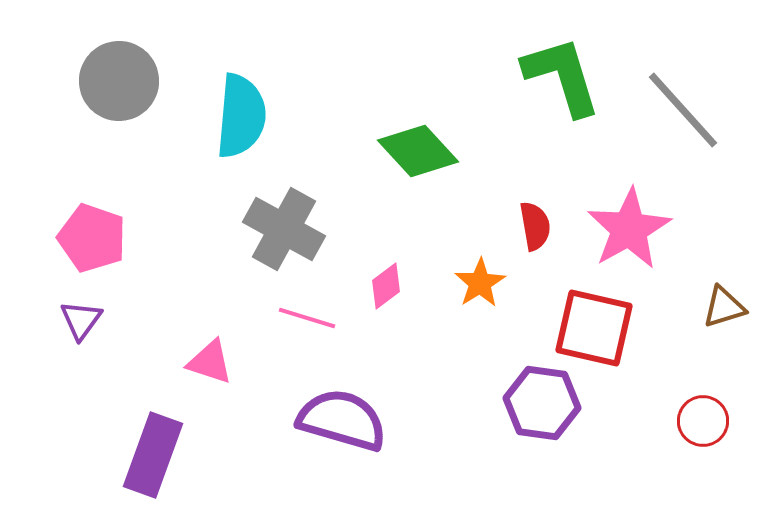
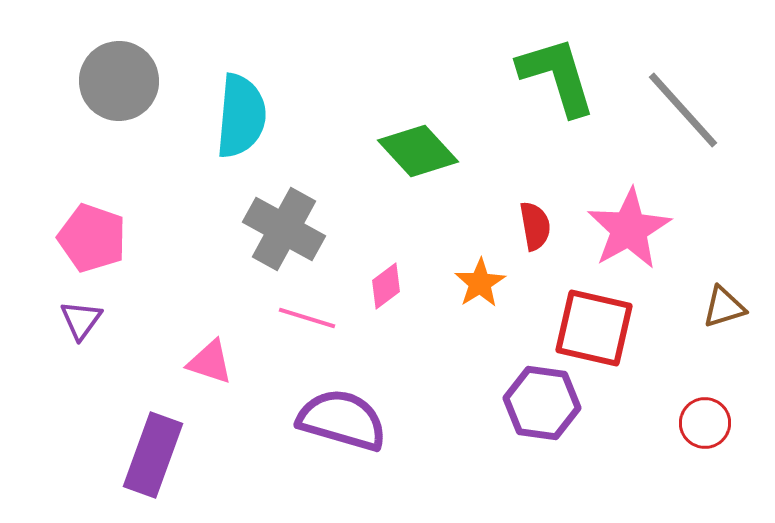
green L-shape: moved 5 px left
red circle: moved 2 px right, 2 px down
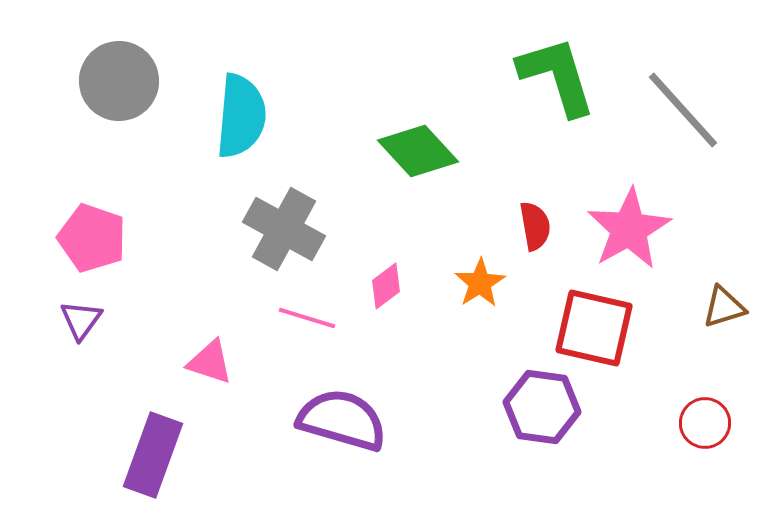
purple hexagon: moved 4 px down
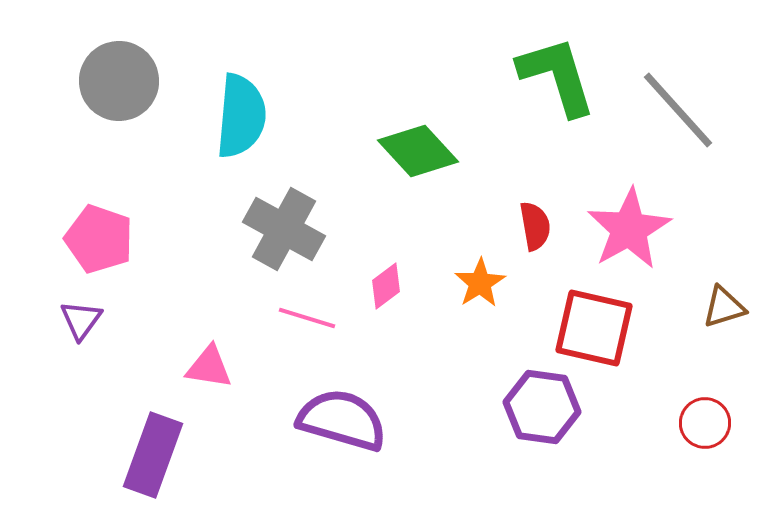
gray line: moved 5 px left
pink pentagon: moved 7 px right, 1 px down
pink triangle: moved 1 px left, 5 px down; rotated 9 degrees counterclockwise
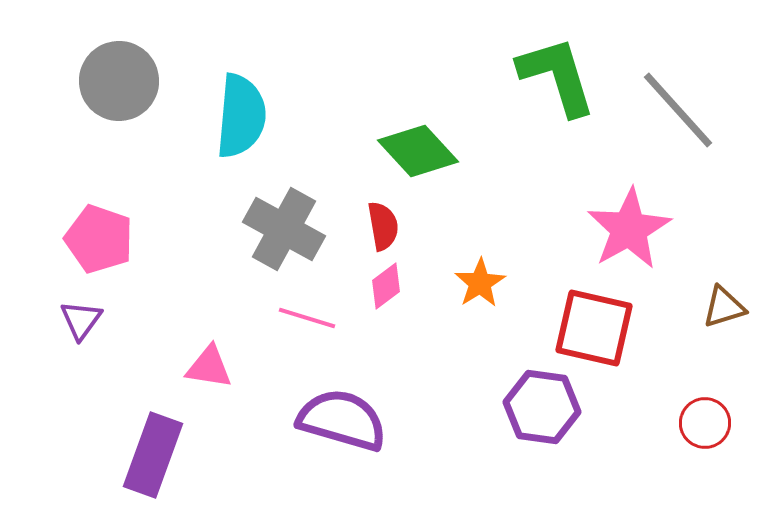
red semicircle: moved 152 px left
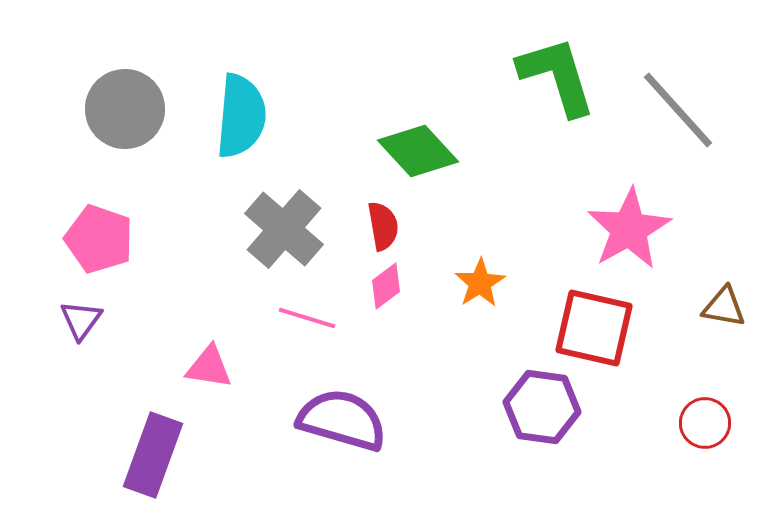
gray circle: moved 6 px right, 28 px down
gray cross: rotated 12 degrees clockwise
brown triangle: rotated 27 degrees clockwise
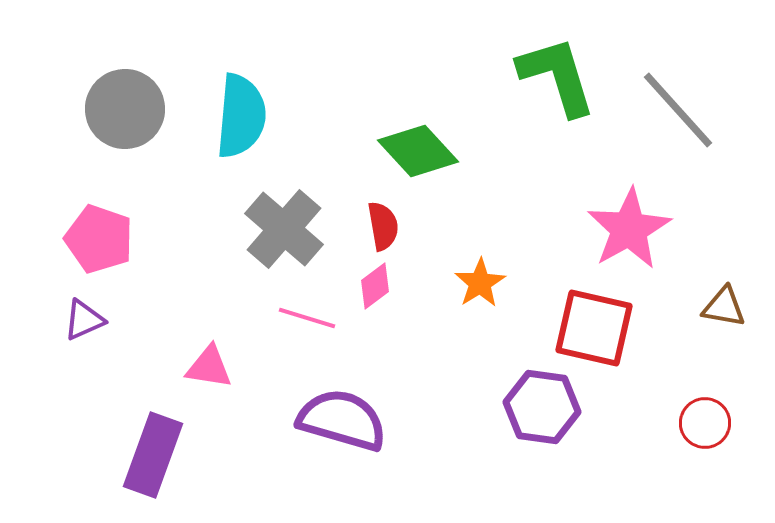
pink diamond: moved 11 px left
purple triangle: moved 3 px right; rotated 30 degrees clockwise
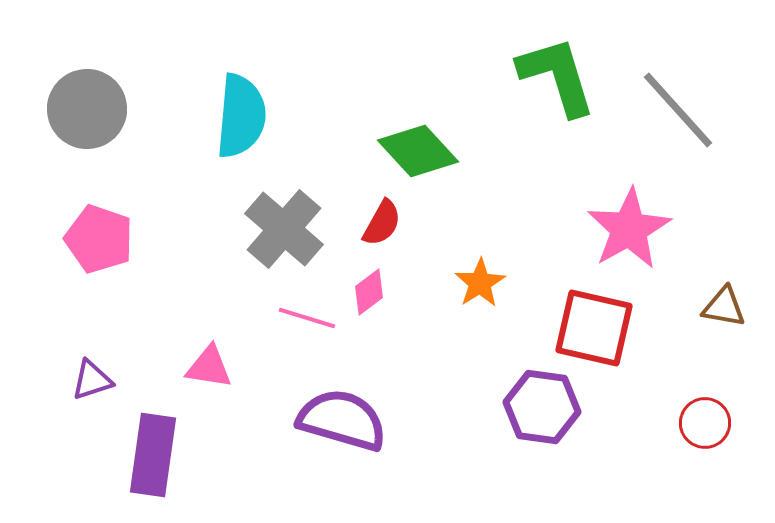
gray circle: moved 38 px left
red semicircle: moved 1 px left, 3 px up; rotated 39 degrees clockwise
pink diamond: moved 6 px left, 6 px down
purple triangle: moved 8 px right, 60 px down; rotated 6 degrees clockwise
purple rectangle: rotated 12 degrees counterclockwise
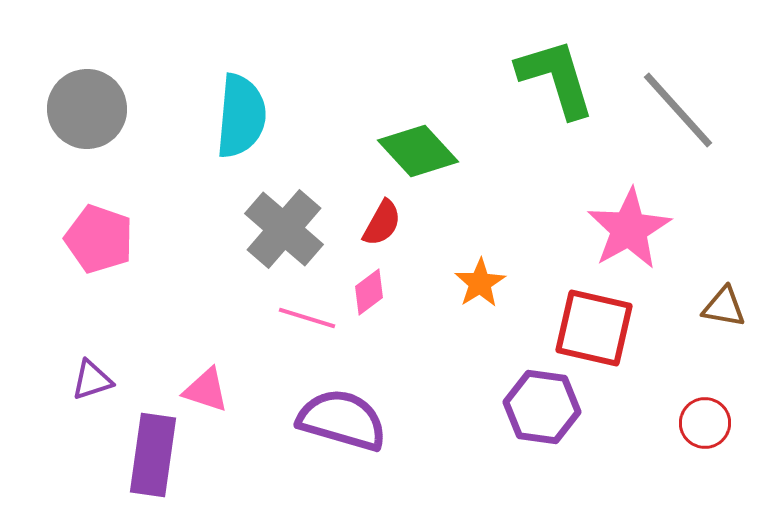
green L-shape: moved 1 px left, 2 px down
pink triangle: moved 3 px left, 23 px down; rotated 9 degrees clockwise
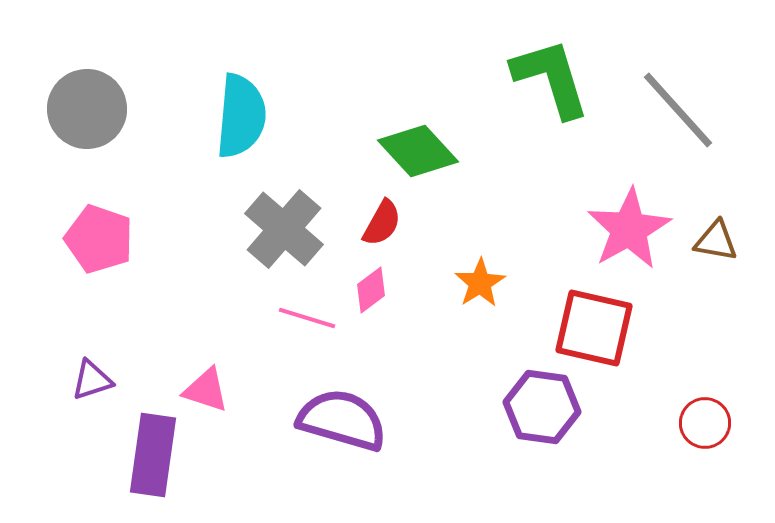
green L-shape: moved 5 px left
pink diamond: moved 2 px right, 2 px up
brown triangle: moved 8 px left, 66 px up
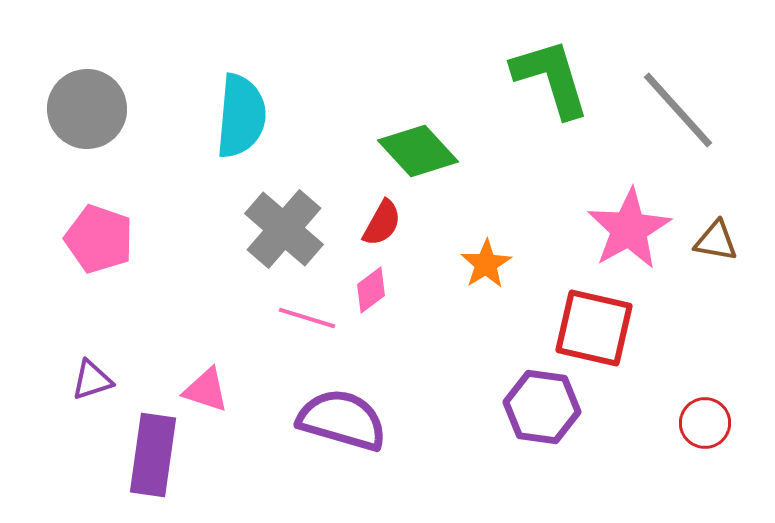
orange star: moved 6 px right, 19 px up
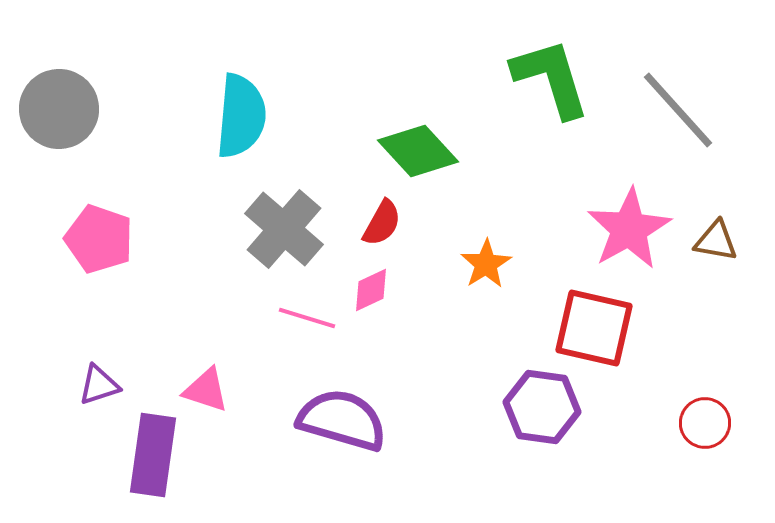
gray circle: moved 28 px left
pink diamond: rotated 12 degrees clockwise
purple triangle: moved 7 px right, 5 px down
